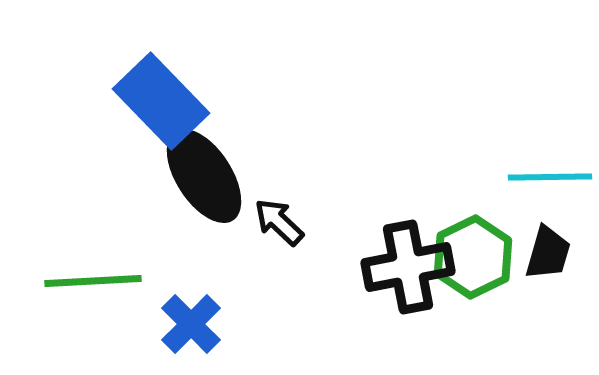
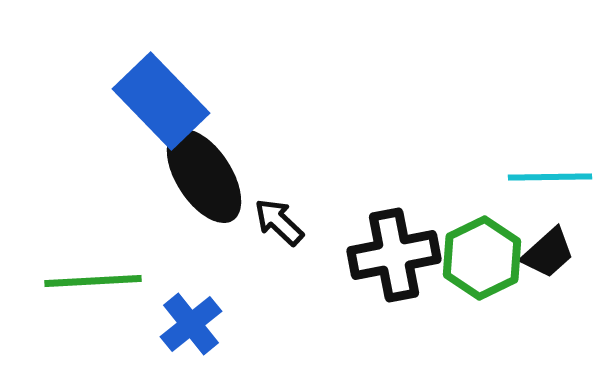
black trapezoid: rotated 32 degrees clockwise
green hexagon: moved 9 px right, 1 px down
black cross: moved 14 px left, 12 px up
blue cross: rotated 6 degrees clockwise
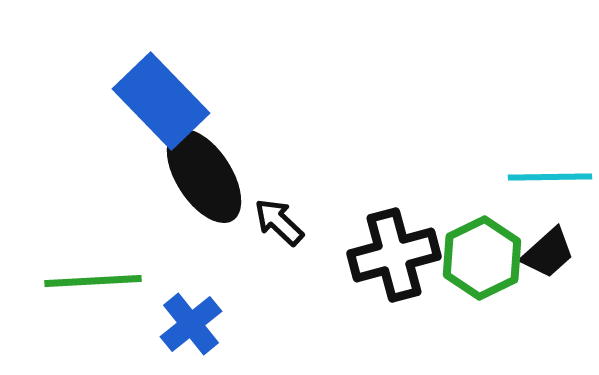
black cross: rotated 4 degrees counterclockwise
